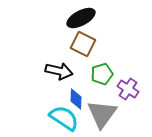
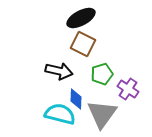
cyan semicircle: moved 4 px left, 4 px up; rotated 20 degrees counterclockwise
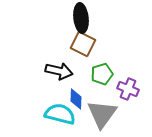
black ellipse: rotated 68 degrees counterclockwise
purple cross: rotated 10 degrees counterclockwise
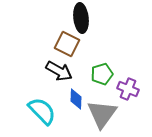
brown square: moved 16 px left
black arrow: rotated 16 degrees clockwise
cyan semicircle: moved 18 px left, 3 px up; rotated 32 degrees clockwise
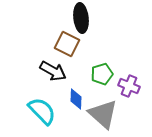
black arrow: moved 6 px left
purple cross: moved 1 px right, 3 px up
gray triangle: moved 1 px right; rotated 24 degrees counterclockwise
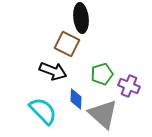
black arrow: rotated 8 degrees counterclockwise
cyan semicircle: moved 1 px right
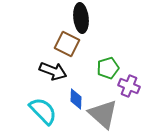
green pentagon: moved 6 px right, 6 px up
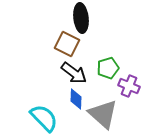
black arrow: moved 21 px right, 2 px down; rotated 16 degrees clockwise
cyan semicircle: moved 1 px right, 7 px down
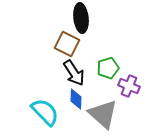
black arrow: rotated 20 degrees clockwise
cyan semicircle: moved 1 px right, 6 px up
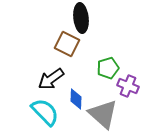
black arrow: moved 23 px left, 6 px down; rotated 88 degrees clockwise
purple cross: moved 1 px left
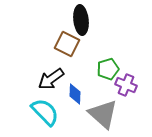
black ellipse: moved 2 px down
green pentagon: moved 1 px down
purple cross: moved 2 px left, 1 px up
blue diamond: moved 1 px left, 5 px up
